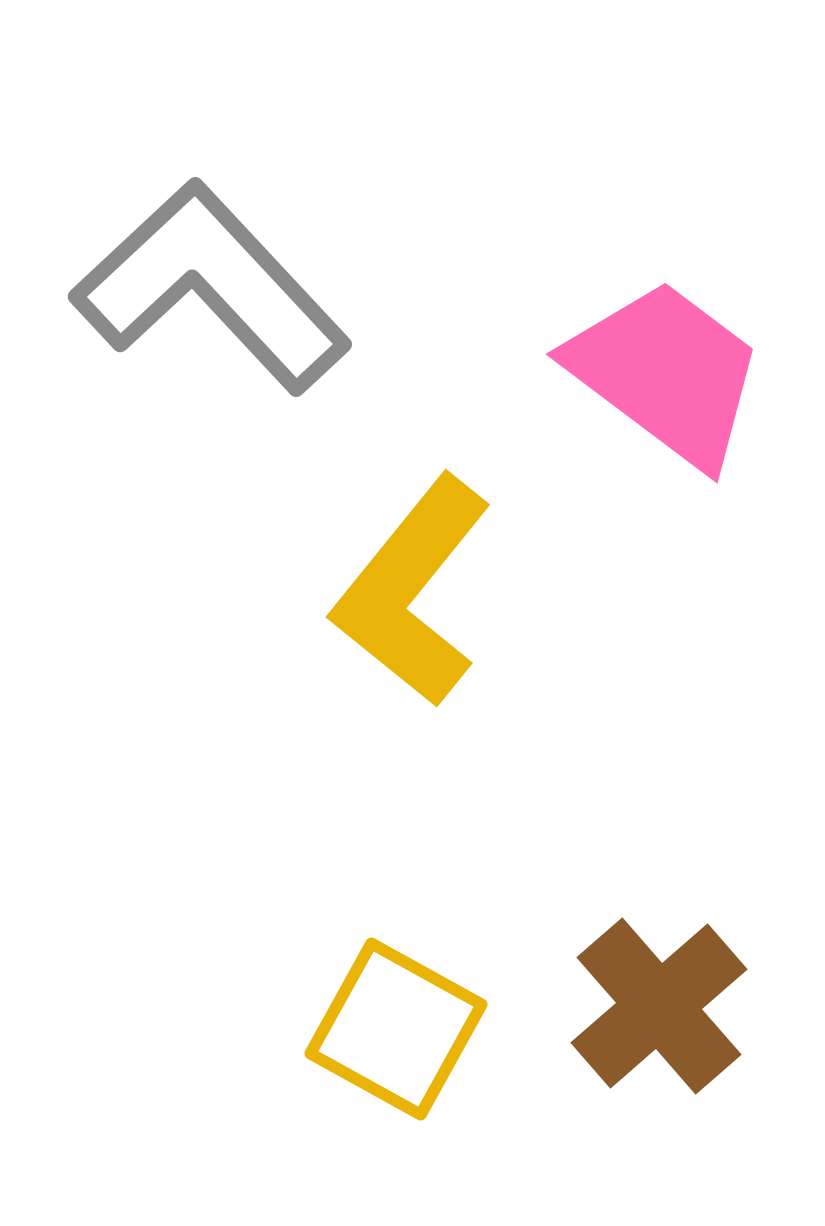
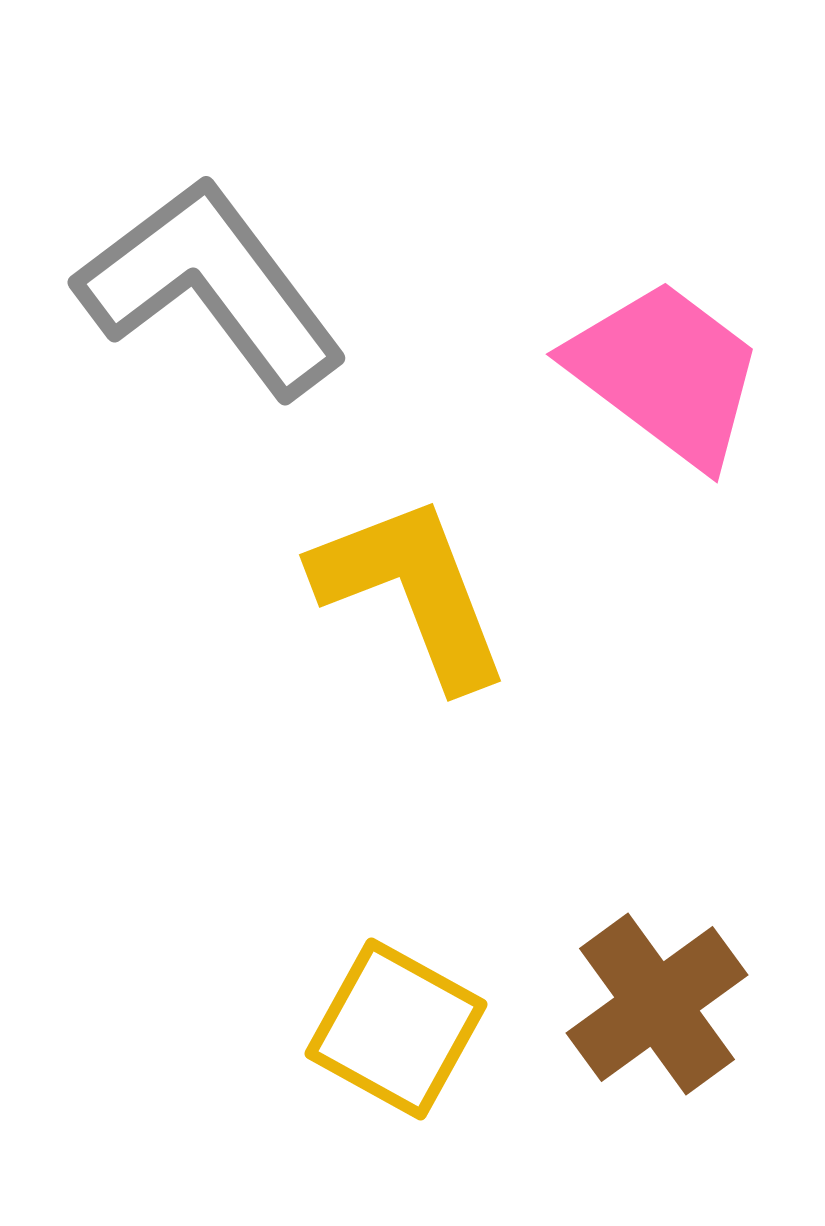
gray L-shape: rotated 6 degrees clockwise
yellow L-shape: rotated 120 degrees clockwise
brown cross: moved 2 px left, 2 px up; rotated 5 degrees clockwise
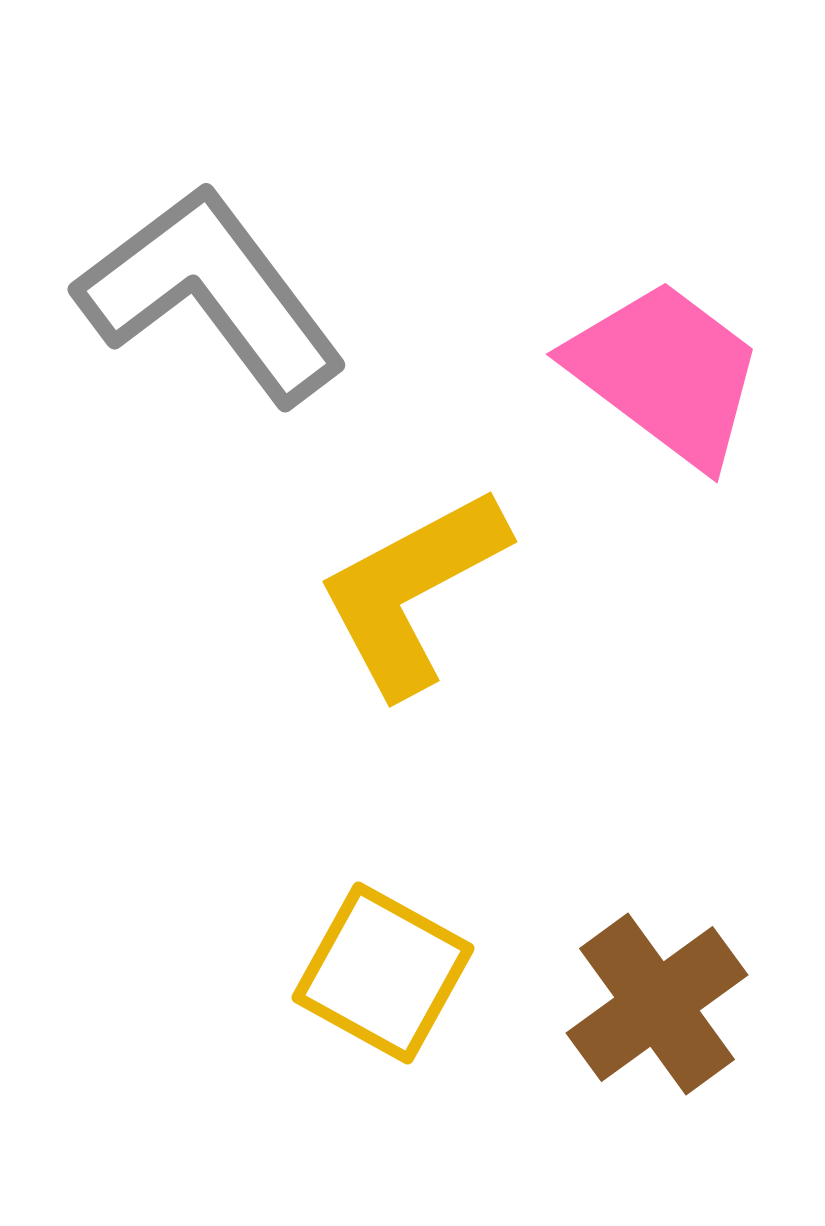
gray L-shape: moved 7 px down
yellow L-shape: rotated 97 degrees counterclockwise
yellow square: moved 13 px left, 56 px up
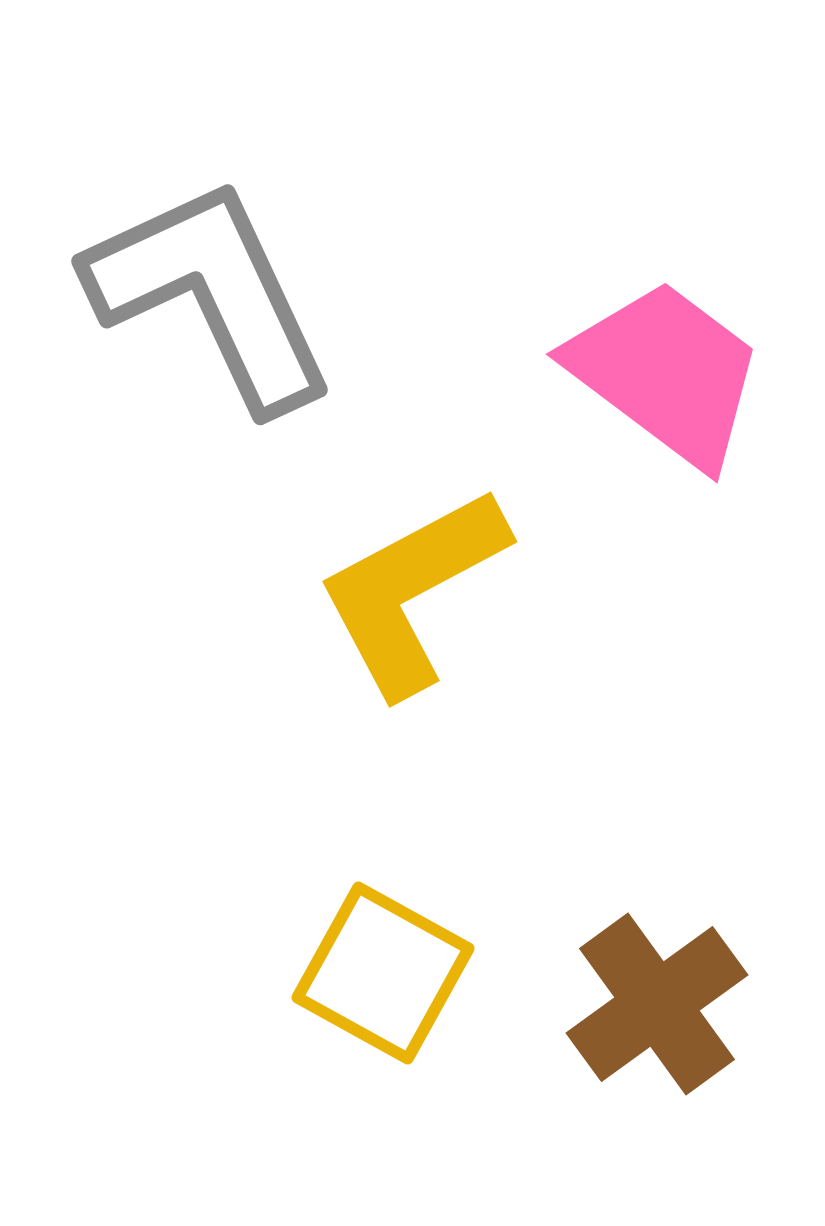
gray L-shape: rotated 12 degrees clockwise
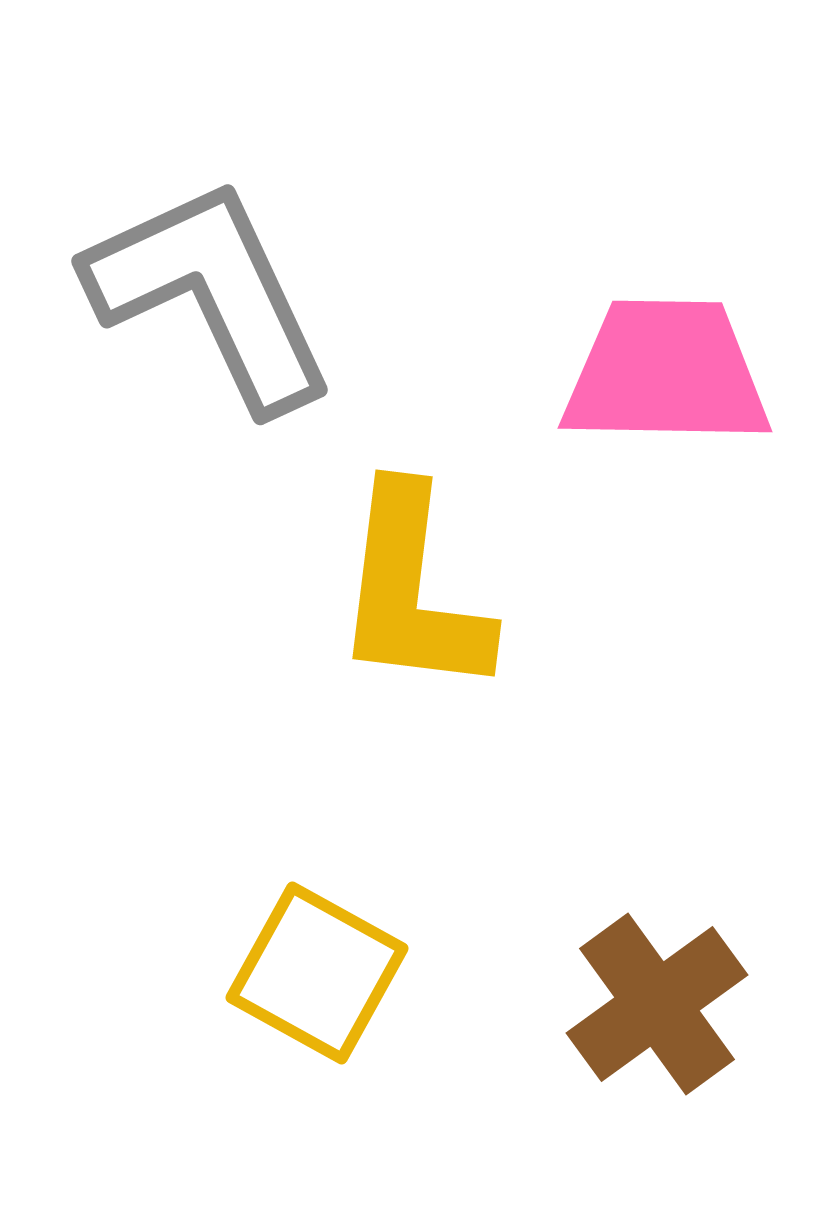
pink trapezoid: rotated 36 degrees counterclockwise
yellow L-shape: rotated 55 degrees counterclockwise
yellow square: moved 66 px left
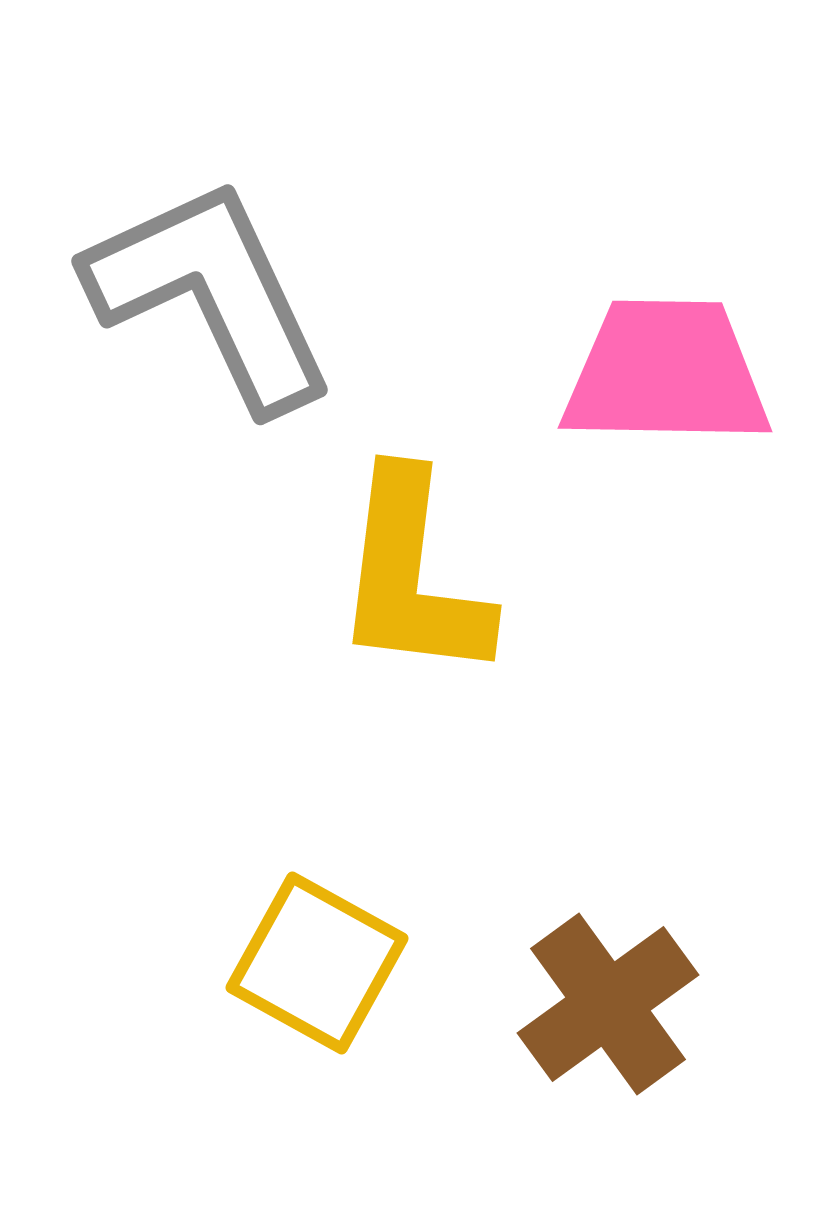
yellow L-shape: moved 15 px up
yellow square: moved 10 px up
brown cross: moved 49 px left
